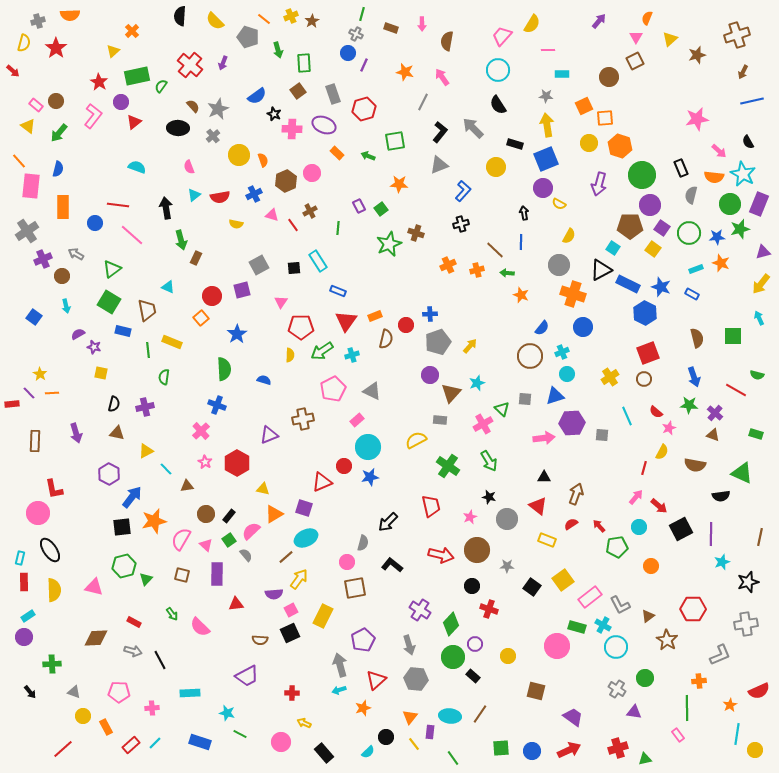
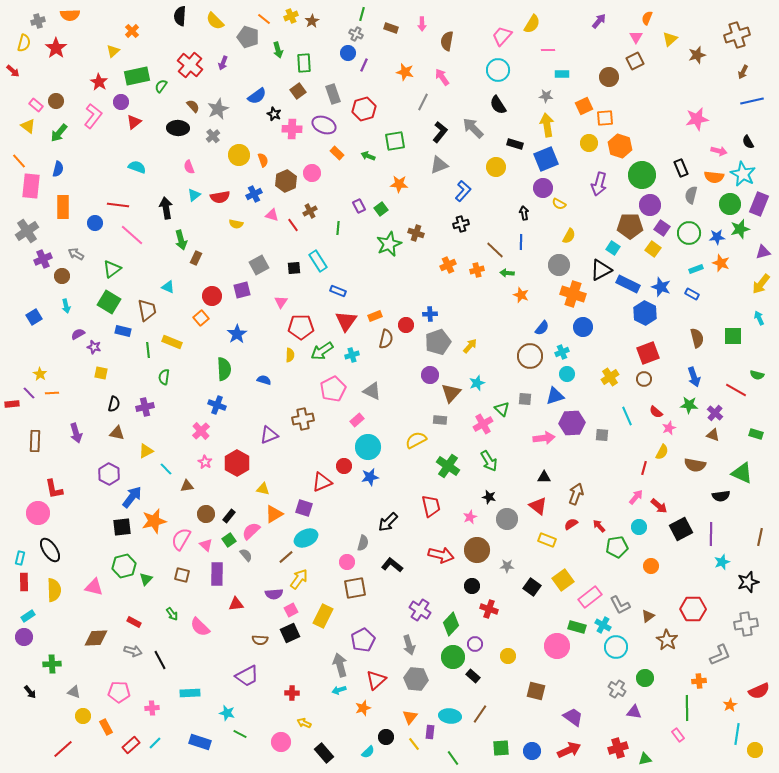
pink arrow at (719, 151): rotated 28 degrees counterclockwise
blue square at (34, 317): rotated 21 degrees clockwise
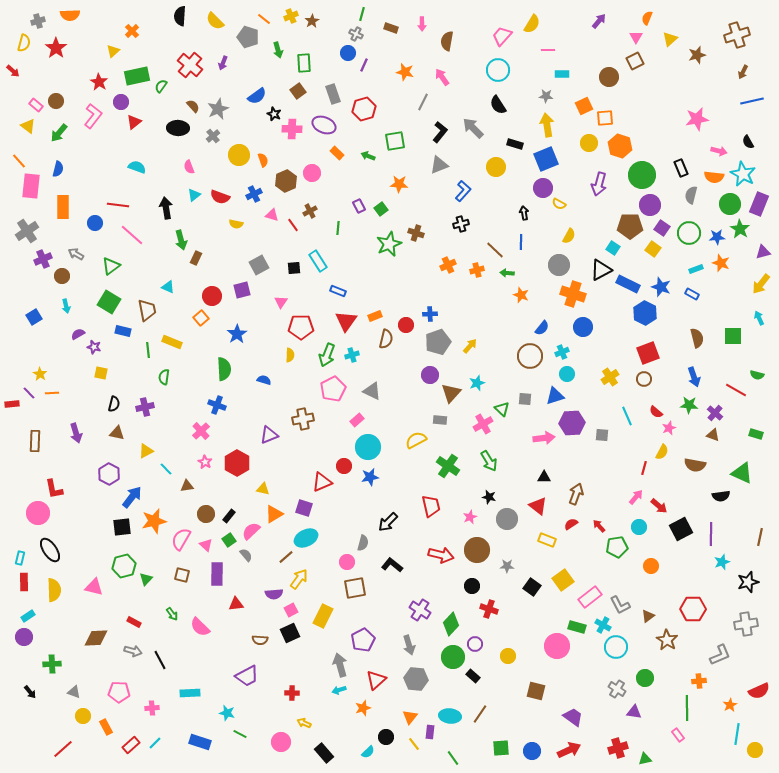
red semicircle at (220, 197): rotated 30 degrees clockwise
green star at (740, 229): rotated 24 degrees counterclockwise
green triangle at (112, 269): moved 1 px left, 3 px up
green arrow at (322, 351): moved 5 px right, 4 px down; rotated 35 degrees counterclockwise
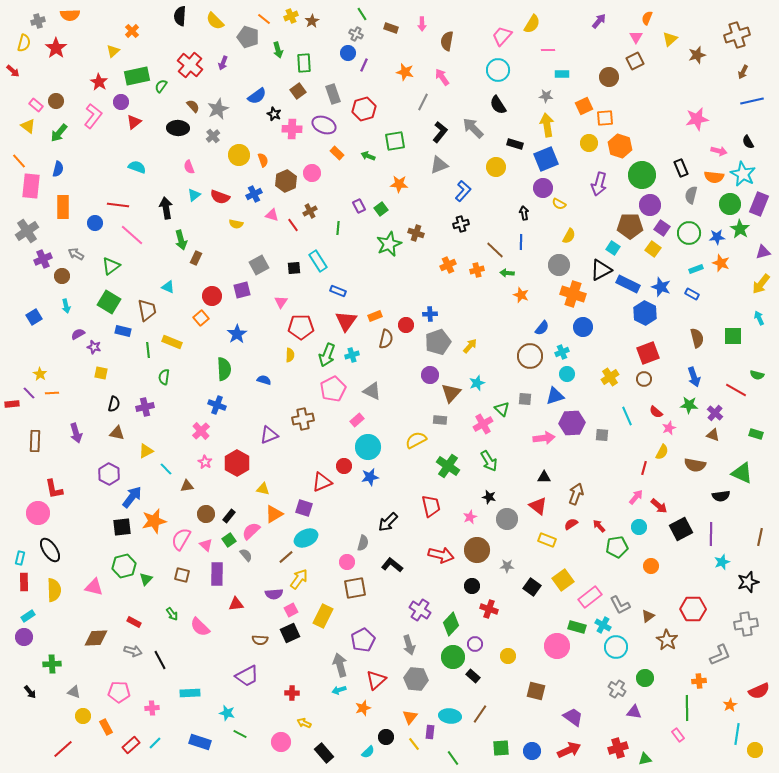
green line at (362, 14): rotated 48 degrees counterclockwise
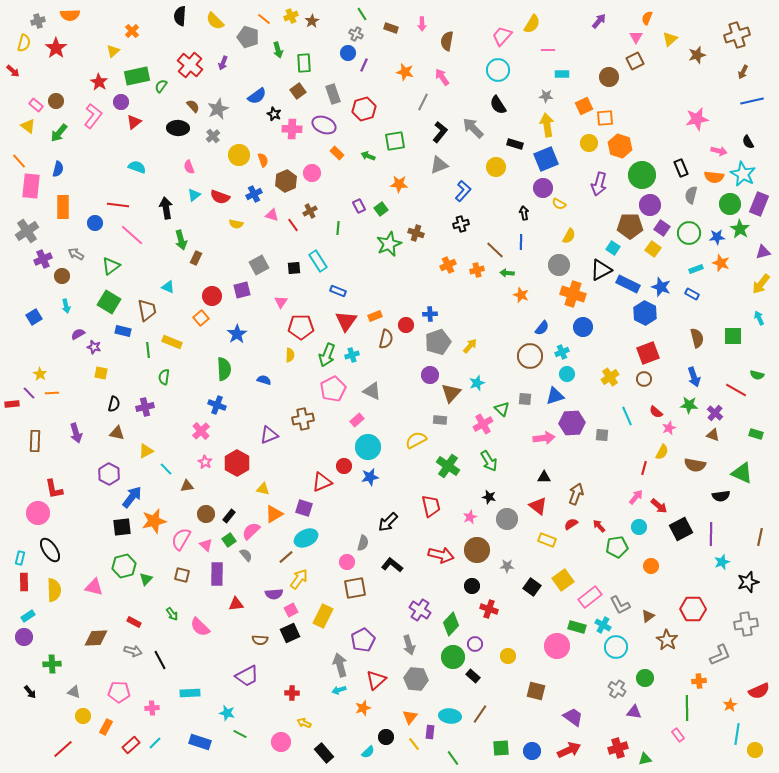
orange rectangle at (106, 727): rotated 56 degrees clockwise
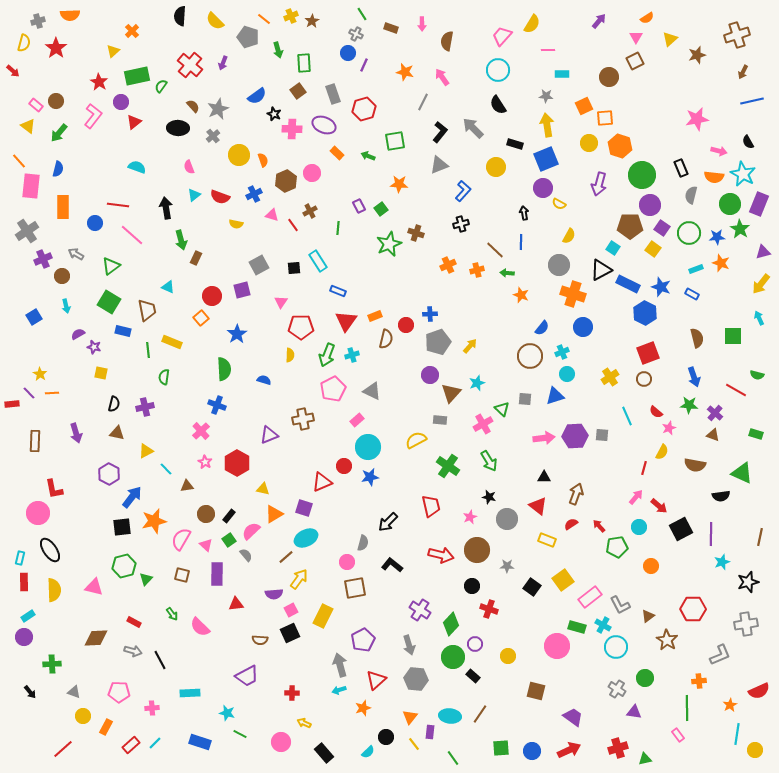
orange semicircle at (647, 18): rotated 144 degrees counterclockwise
purple hexagon at (572, 423): moved 3 px right, 13 px down
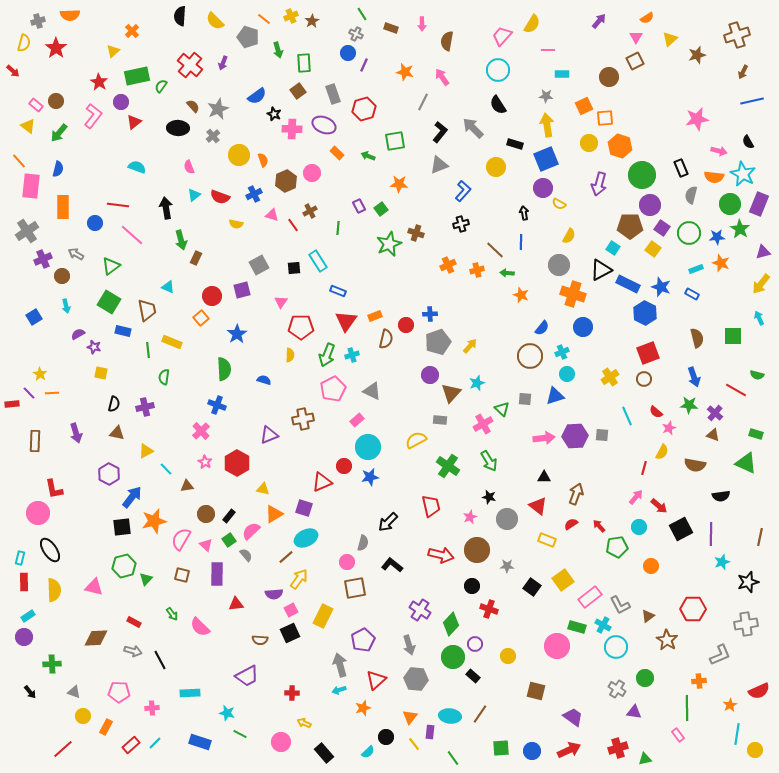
green triangle at (742, 473): moved 4 px right, 10 px up
